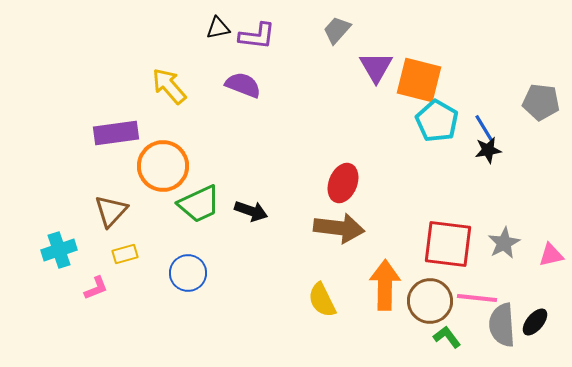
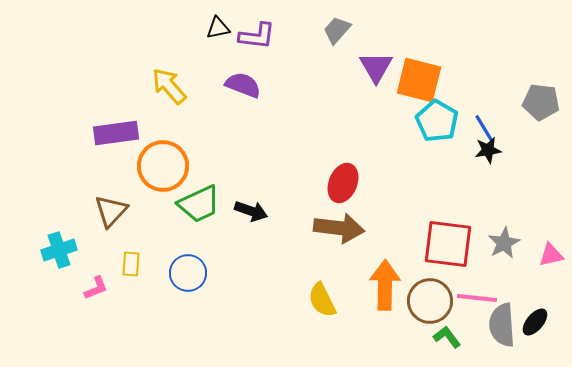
yellow rectangle: moved 6 px right, 10 px down; rotated 70 degrees counterclockwise
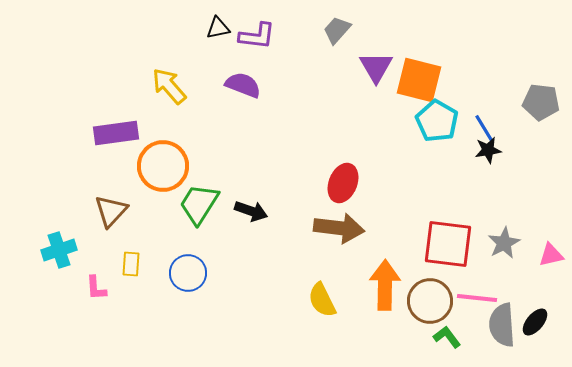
green trapezoid: rotated 147 degrees clockwise
pink L-shape: rotated 108 degrees clockwise
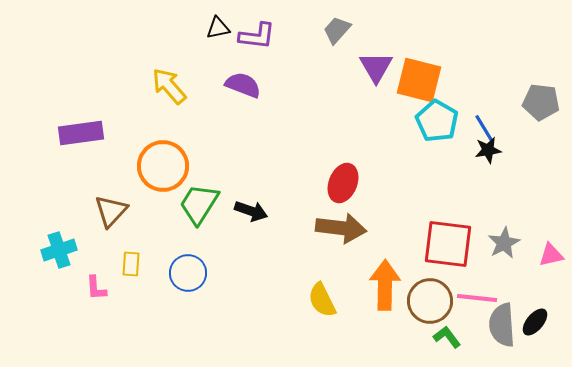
purple rectangle: moved 35 px left
brown arrow: moved 2 px right
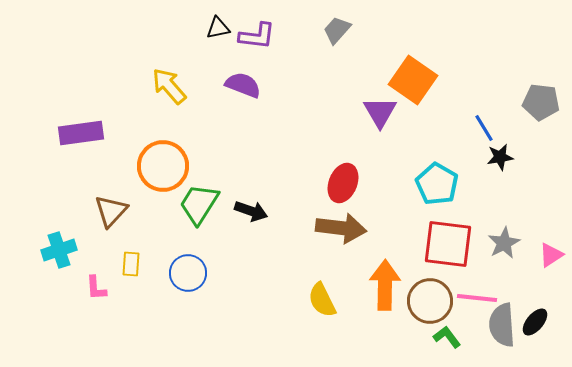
purple triangle: moved 4 px right, 45 px down
orange square: moved 6 px left; rotated 21 degrees clockwise
cyan pentagon: moved 63 px down
black star: moved 12 px right, 7 px down
pink triangle: rotated 20 degrees counterclockwise
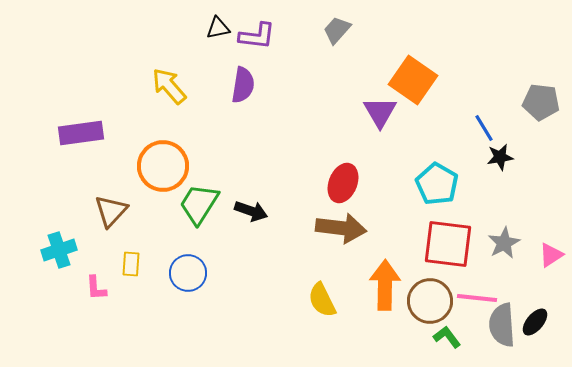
purple semicircle: rotated 78 degrees clockwise
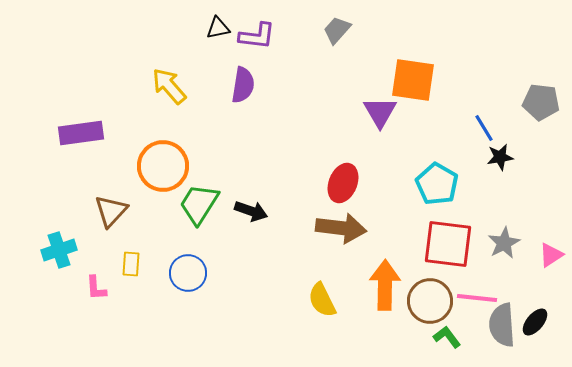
orange square: rotated 27 degrees counterclockwise
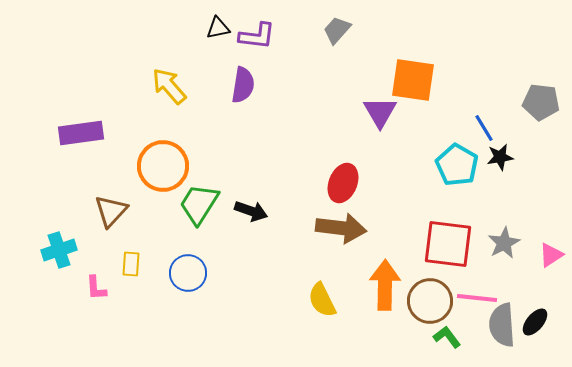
cyan pentagon: moved 20 px right, 19 px up
